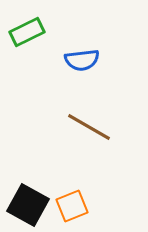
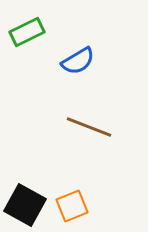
blue semicircle: moved 4 px left, 1 px down; rotated 24 degrees counterclockwise
brown line: rotated 9 degrees counterclockwise
black square: moved 3 px left
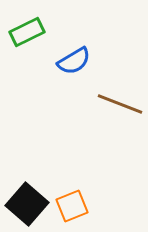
blue semicircle: moved 4 px left
brown line: moved 31 px right, 23 px up
black square: moved 2 px right, 1 px up; rotated 12 degrees clockwise
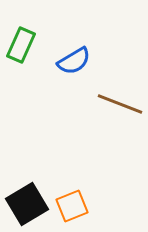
green rectangle: moved 6 px left, 13 px down; rotated 40 degrees counterclockwise
black square: rotated 18 degrees clockwise
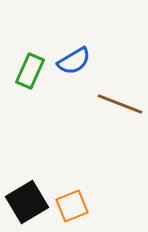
green rectangle: moved 9 px right, 26 px down
black square: moved 2 px up
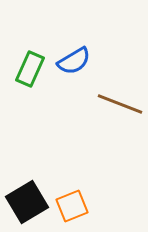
green rectangle: moved 2 px up
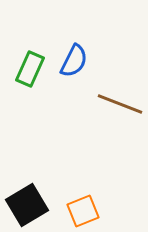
blue semicircle: rotated 32 degrees counterclockwise
black square: moved 3 px down
orange square: moved 11 px right, 5 px down
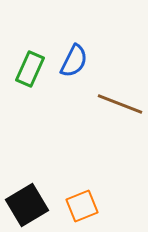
orange square: moved 1 px left, 5 px up
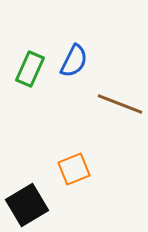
orange square: moved 8 px left, 37 px up
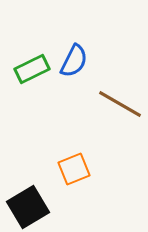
green rectangle: moved 2 px right; rotated 40 degrees clockwise
brown line: rotated 9 degrees clockwise
black square: moved 1 px right, 2 px down
